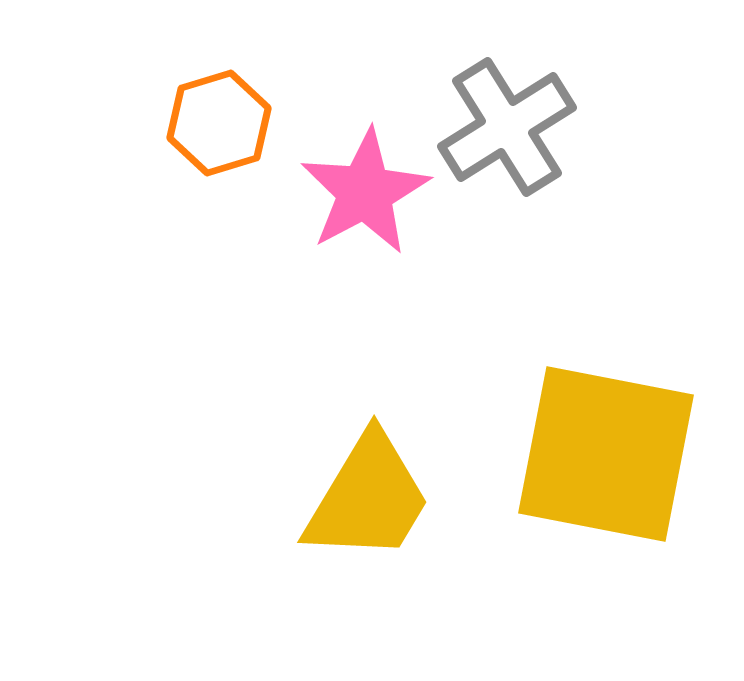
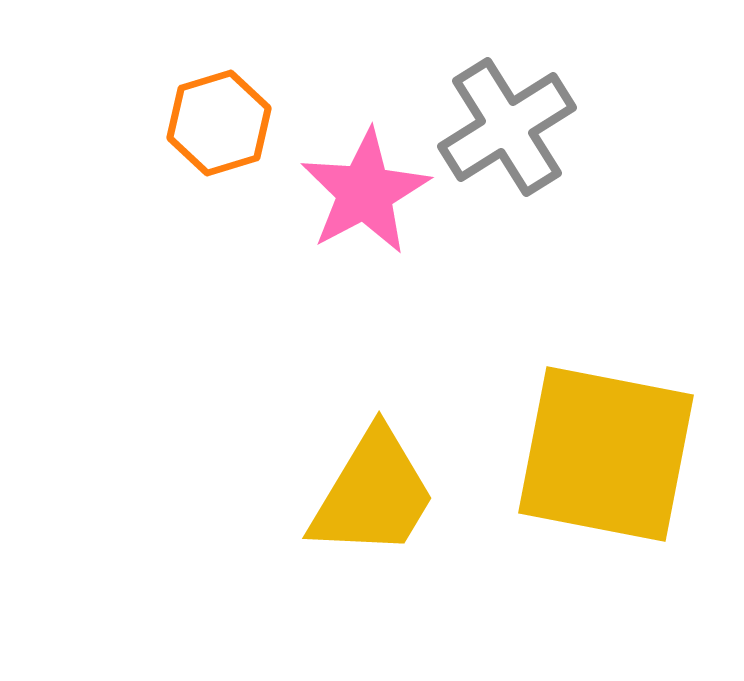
yellow trapezoid: moved 5 px right, 4 px up
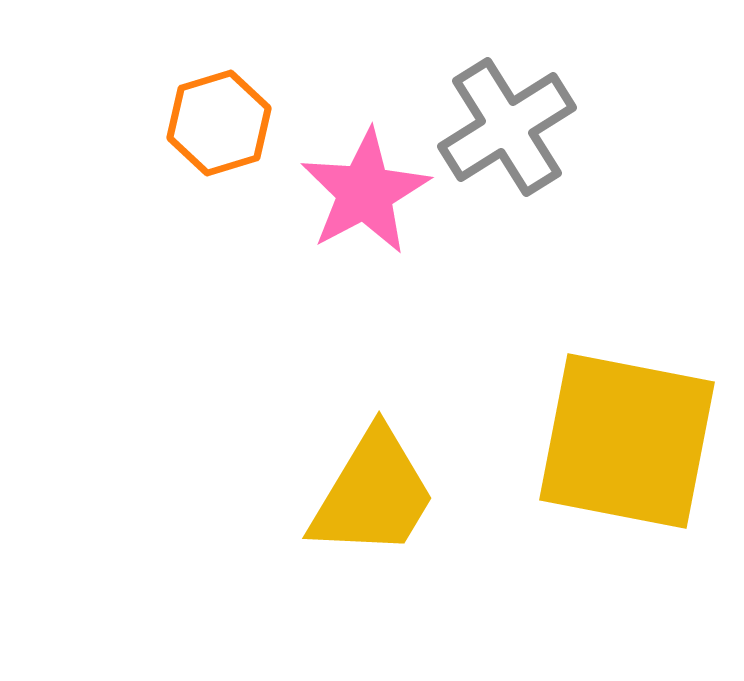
yellow square: moved 21 px right, 13 px up
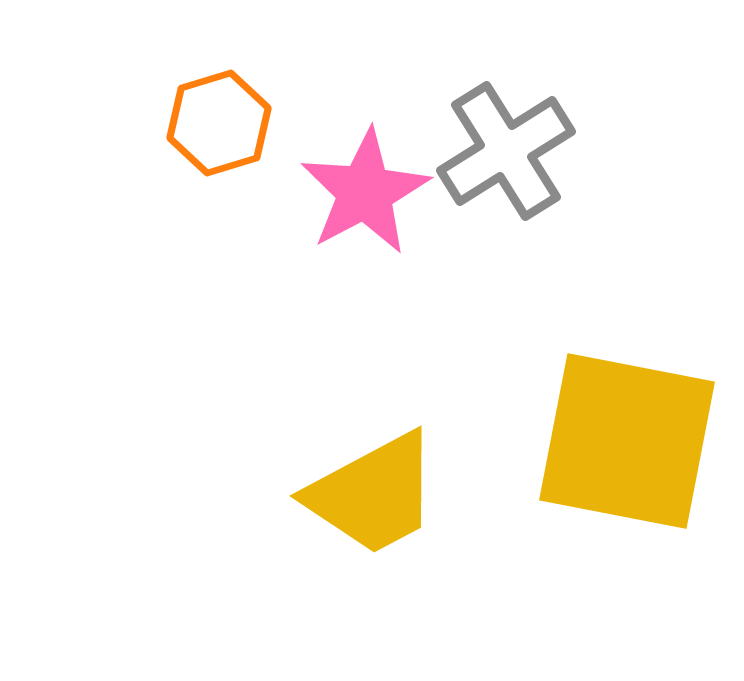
gray cross: moved 1 px left, 24 px down
yellow trapezoid: rotated 31 degrees clockwise
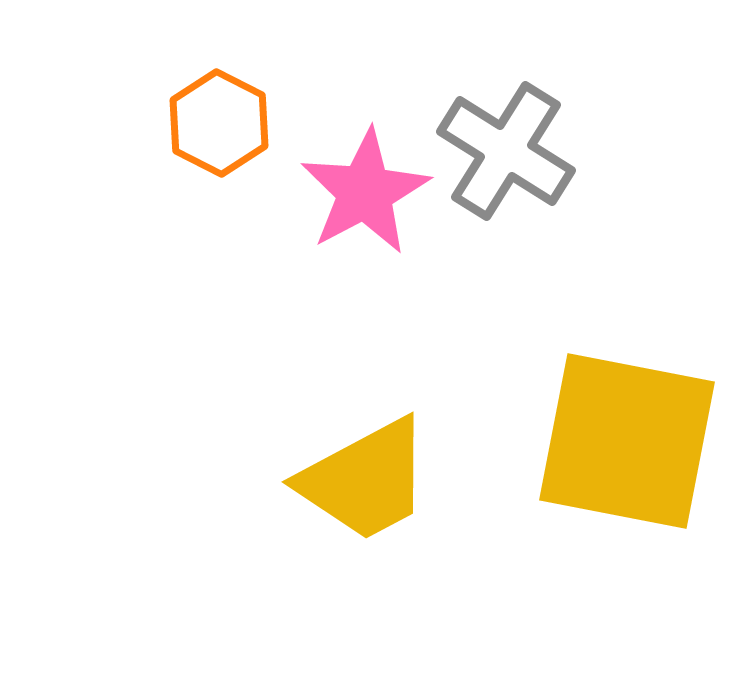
orange hexagon: rotated 16 degrees counterclockwise
gray cross: rotated 26 degrees counterclockwise
yellow trapezoid: moved 8 px left, 14 px up
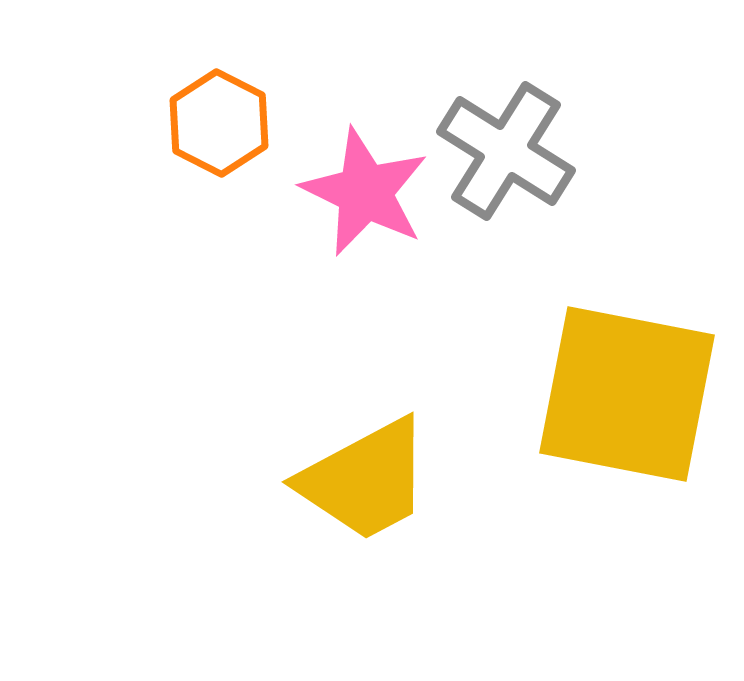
pink star: rotated 18 degrees counterclockwise
yellow square: moved 47 px up
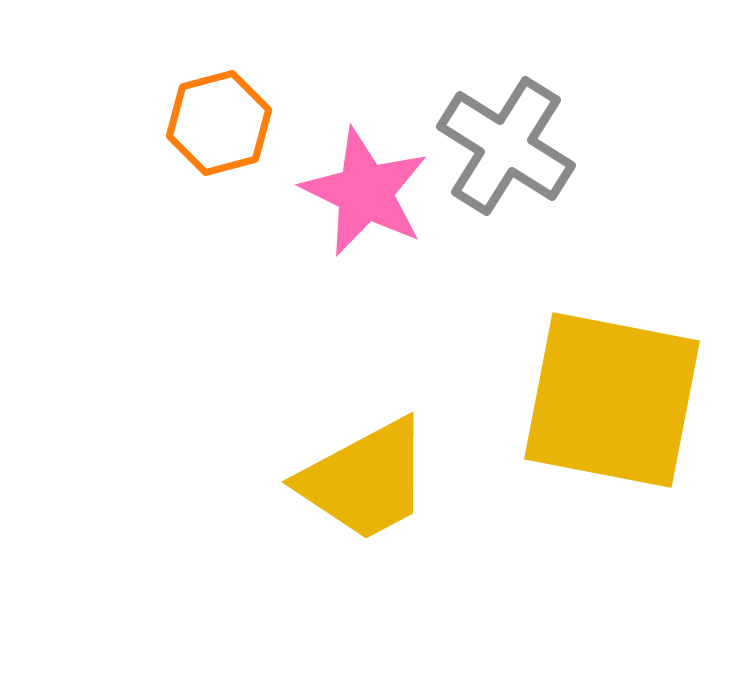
orange hexagon: rotated 18 degrees clockwise
gray cross: moved 5 px up
yellow square: moved 15 px left, 6 px down
